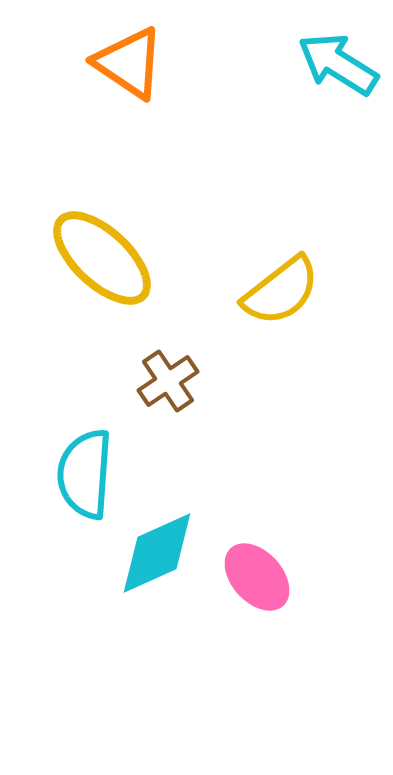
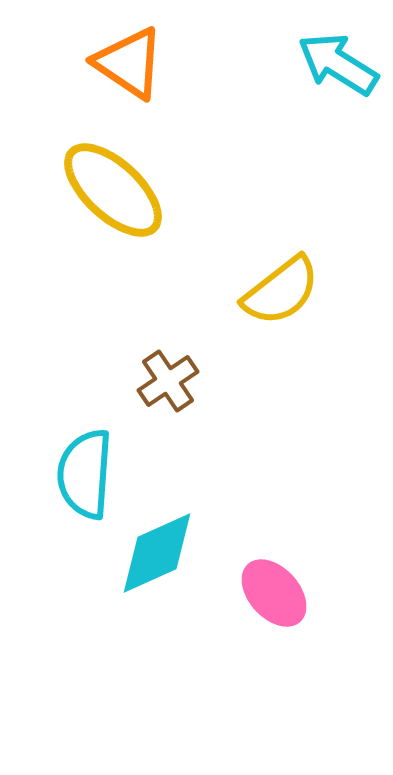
yellow ellipse: moved 11 px right, 68 px up
pink ellipse: moved 17 px right, 16 px down
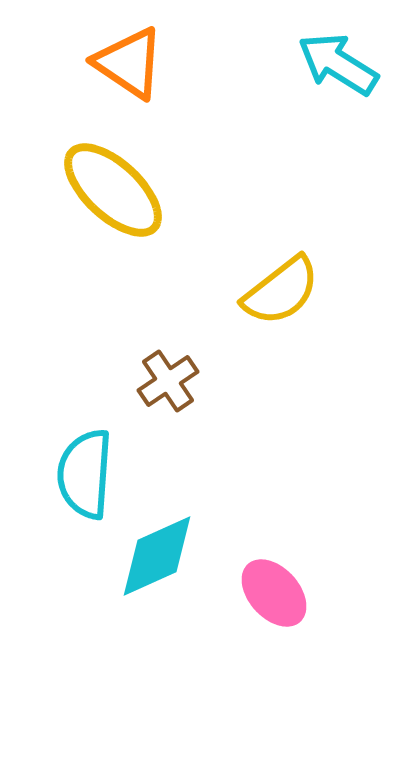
cyan diamond: moved 3 px down
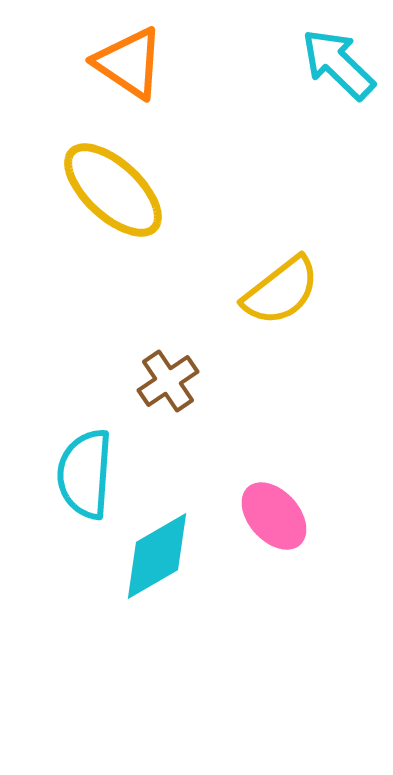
cyan arrow: rotated 12 degrees clockwise
cyan diamond: rotated 6 degrees counterclockwise
pink ellipse: moved 77 px up
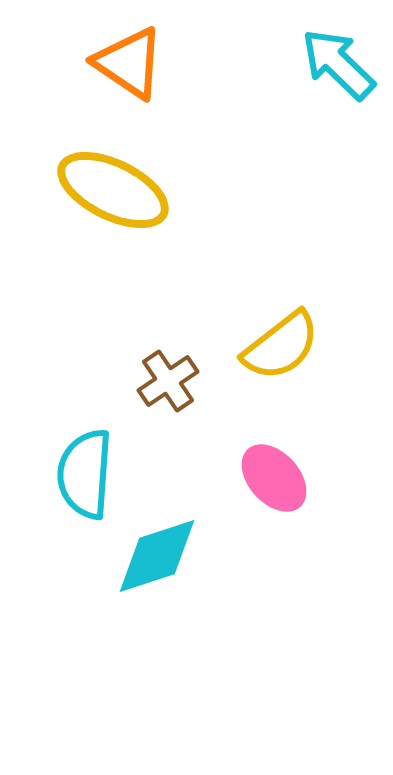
yellow ellipse: rotated 17 degrees counterclockwise
yellow semicircle: moved 55 px down
pink ellipse: moved 38 px up
cyan diamond: rotated 12 degrees clockwise
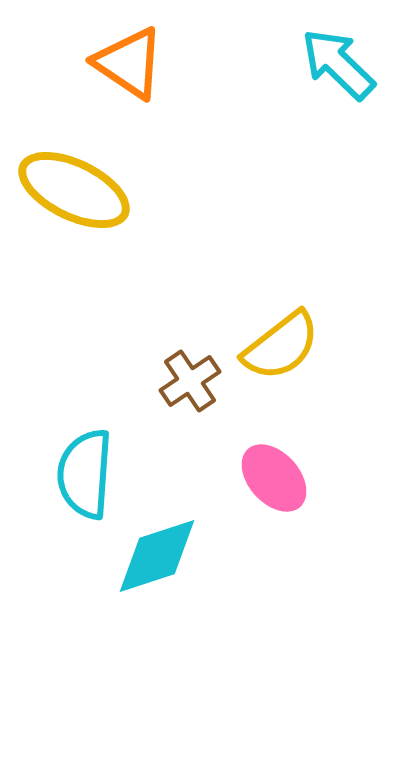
yellow ellipse: moved 39 px left
brown cross: moved 22 px right
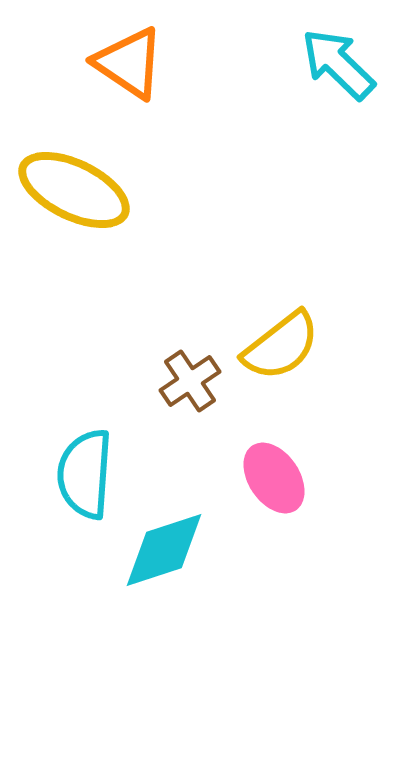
pink ellipse: rotated 8 degrees clockwise
cyan diamond: moved 7 px right, 6 px up
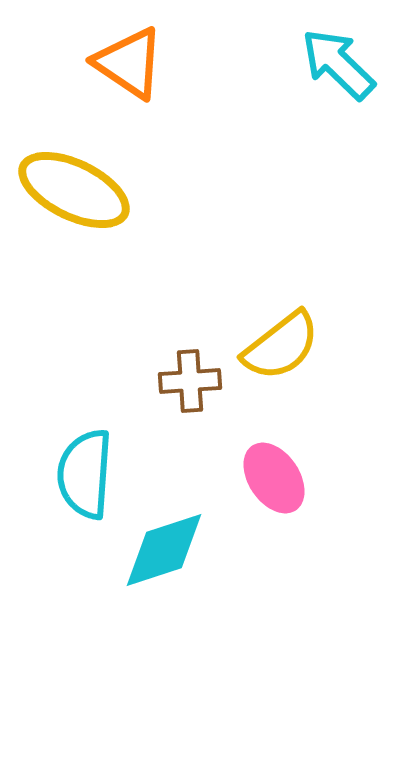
brown cross: rotated 30 degrees clockwise
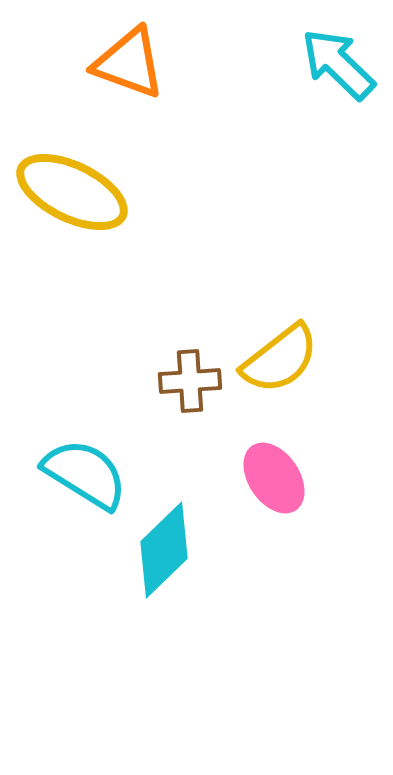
orange triangle: rotated 14 degrees counterclockwise
yellow ellipse: moved 2 px left, 2 px down
yellow semicircle: moved 1 px left, 13 px down
cyan semicircle: rotated 118 degrees clockwise
cyan diamond: rotated 26 degrees counterclockwise
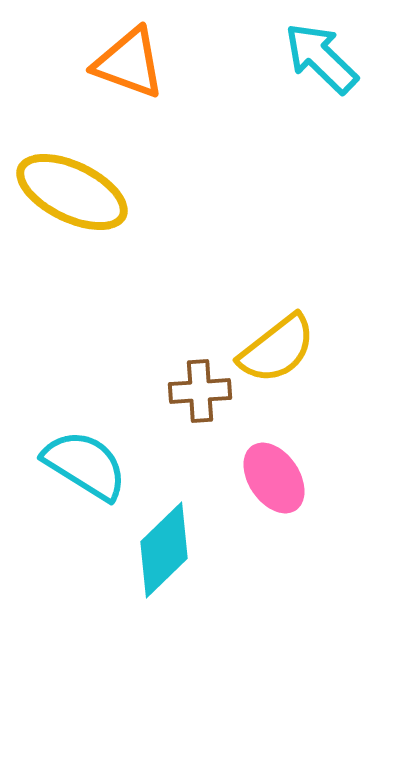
cyan arrow: moved 17 px left, 6 px up
yellow semicircle: moved 3 px left, 10 px up
brown cross: moved 10 px right, 10 px down
cyan semicircle: moved 9 px up
